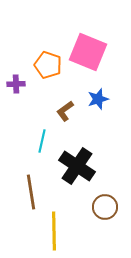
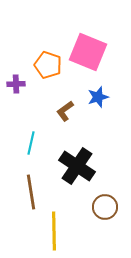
blue star: moved 2 px up
cyan line: moved 11 px left, 2 px down
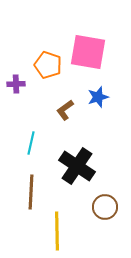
pink square: rotated 12 degrees counterclockwise
brown L-shape: moved 1 px up
brown line: rotated 12 degrees clockwise
yellow line: moved 3 px right
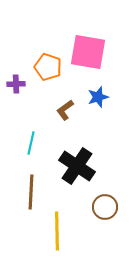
orange pentagon: moved 2 px down
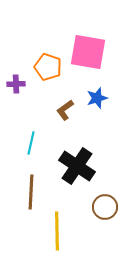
blue star: moved 1 px left, 1 px down
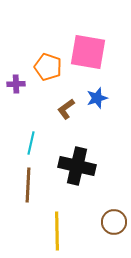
brown L-shape: moved 1 px right, 1 px up
black cross: rotated 21 degrees counterclockwise
brown line: moved 3 px left, 7 px up
brown circle: moved 9 px right, 15 px down
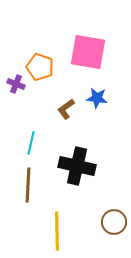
orange pentagon: moved 8 px left
purple cross: rotated 24 degrees clockwise
blue star: rotated 25 degrees clockwise
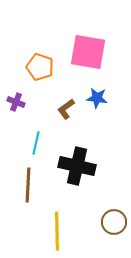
purple cross: moved 18 px down
cyan line: moved 5 px right
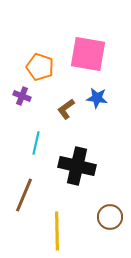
pink square: moved 2 px down
purple cross: moved 6 px right, 6 px up
brown line: moved 4 px left, 10 px down; rotated 20 degrees clockwise
brown circle: moved 4 px left, 5 px up
